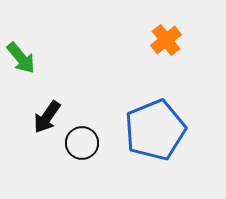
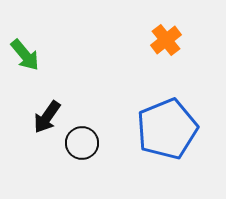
green arrow: moved 4 px right, 3 px up
blue pentagon: moved 12 px right, 1 px up
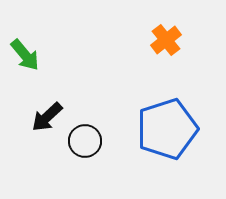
black arrow: rotated 12 degrees clockwise
blue pentagon: rotated 4 degrees clockwise
black circle: moved 3 px right, 2 px up
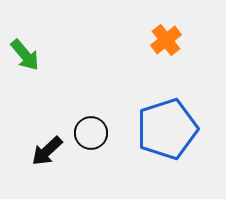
black arrow: moved 34 px down
black circle: moved 6 px right, 8 px up
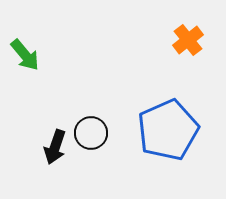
orange cross: moved 22 px right
blue pentagon: moved 1 px right, 1 px down; rotated 6 degrees counterclockwise
black arrow: moved 8 px right, 4 px up; rotated 28 degrees counterclockwise
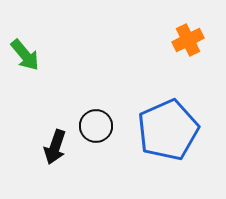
orange cross: rotated 12 degrees clockwise
black circle: moved 5 px right, 7 px up
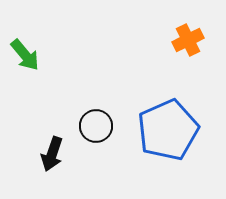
black arrow: moved 3 px left, 7 px down
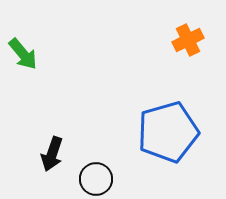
green arrow: moved 2 px left, 1 px up
black circle: moved 53 px down
blue pentagon: moved 2 px down; rotated 8 degrees clockwise
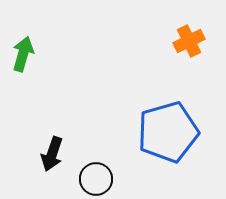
orange cross: moved 1 px right, 1 px down
green arrow: rotated 124 degrees counterclockwise
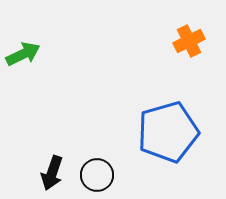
green arrow: rotated 48 degrees clockwise
black arrow: moved 19 px down
black circle: moved 1 px right, 4 px up
